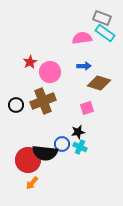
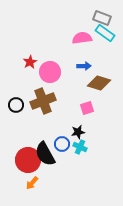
black semicircle: moved 1 px down; rotated 55 degrees clockwise
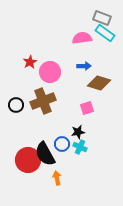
orange arrow: moved 25 px right, 5 px up; rotated 128 degrees clockwise
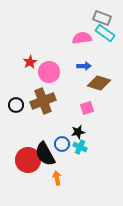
pink circle: moved 1 px left
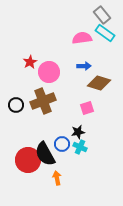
gray rectangle: moved 3 px up; rotated 30 degrees clockwise
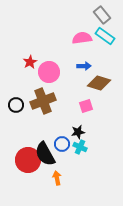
cyan rectangle: moved 3 px down
pink square: moved 1 px left, 2 px up
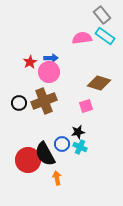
blue arrow: moved 33 px left, 8 px up
brown cross: moved 1 px right
black circle: moved 3 px right, 2 px up
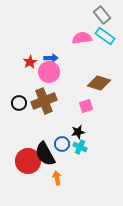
red circle: moved 1 px down
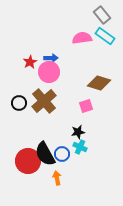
brown cross: rotated 20 degrees counterclockwise
blue circle: moved 10 px down
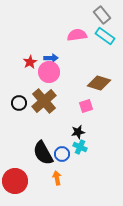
pink semicircle: moved 5 px left, 3 px up
black semicircle: moved 2 px left, 1 px up
red circle: moved 13 px left, 20 px down
